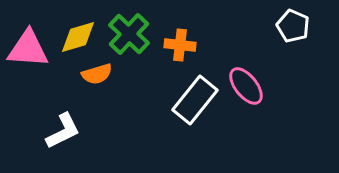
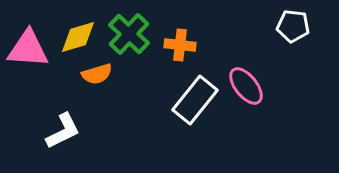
white pentagon: rotated 16 degrees counterclockwise
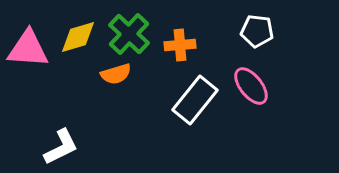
white pentagon: moved 36 px left, 5 px down
orange cross: rotated 12 degrees counterclockwise
orange semicircle: moved 19 px right
pink ellipse: moved 5 px right
white L-shape: moved 2 px left, 16 px down
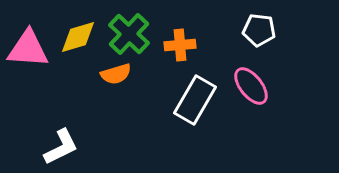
white pentagon: moved 2 px right, 1 px up
white rectangle: rotated 9 degrees counterclockwise
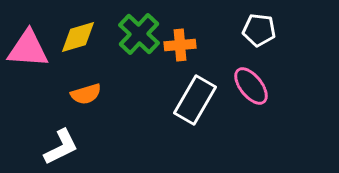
green cross: moved 10 px right
orange semicircle: moved 30 px left, 20 px down
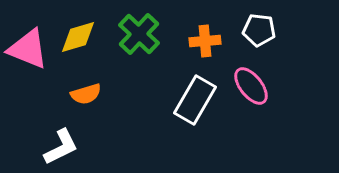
orange cross: moved 25 px right, 4 px up
pink triangle: rotated 18 degrees clockwise
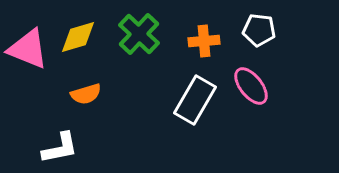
orange cross: moved 1 px left
white L-shape: moved 1 px left, 1 px down; rotated 15 degrees clockwise
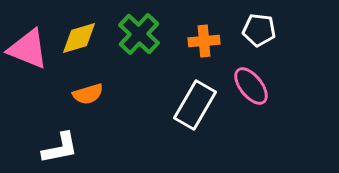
yellow diamond: moved 1 px right, 1 px down
orange semicircle: moved 2 px right
white rectangle: moved 5 px down
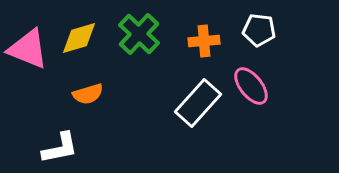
white rectangle: moved 3 px right, 2 px up; rotated 12 degrees clockwise
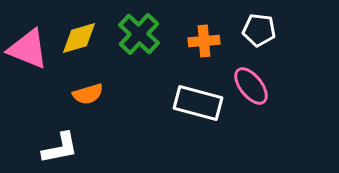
white rectangle: rotated 63 degrees clockwise
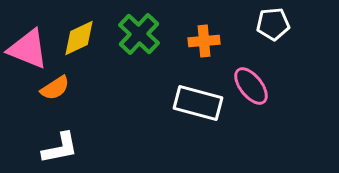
white pentagon: moved 14 px right, 6 px up; rotated 12 degrees counterclockwise
yellow diamond: rotated 9 degrees counterclockwise
orange semicircle: moved 33 px left, 6 px up; rotated 16 degrees counterclockwise
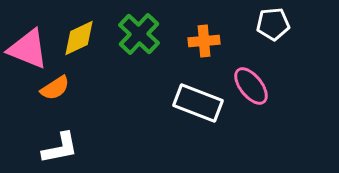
white rectangle: rotated 6 degrees clockwise
